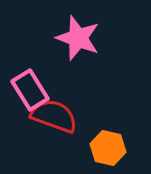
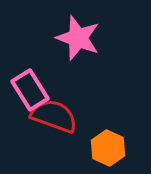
orange hexagon: rotated 12 degrees clockwise
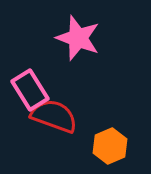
orange hexagon: moved 2 px right, 2 px up; rotated 12 degrees clockwise
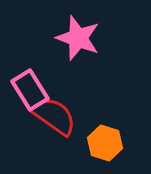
red semicircle: rotated 15 degrees clockwise
orange hexagon: moved 5 px left, 3 px up; rotated 20 degrees counterclockwise
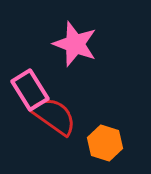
pink star: moved 3 px left, 6 px down
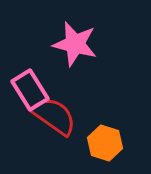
pink star: rotated 6 degrees counterclockwise
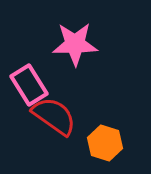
pink star: rotated 15 degrees counterclockwise
pink rectangle: moved 1 px left, 5 px up
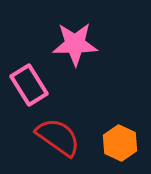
red semicircle: moved 4 px right, 21 px down
orange hexagon: moved 15 px right; rotated 8 degrees clockwise
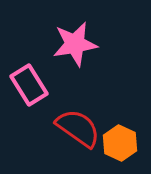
pink star: rotated 9 degrees counterclockwise
red semicircle: moved 20 px right, 9 px up
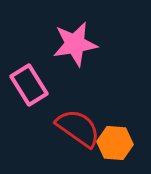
orange hexagon: moved 5 px left; rotated 20 degrees counterclockwise
